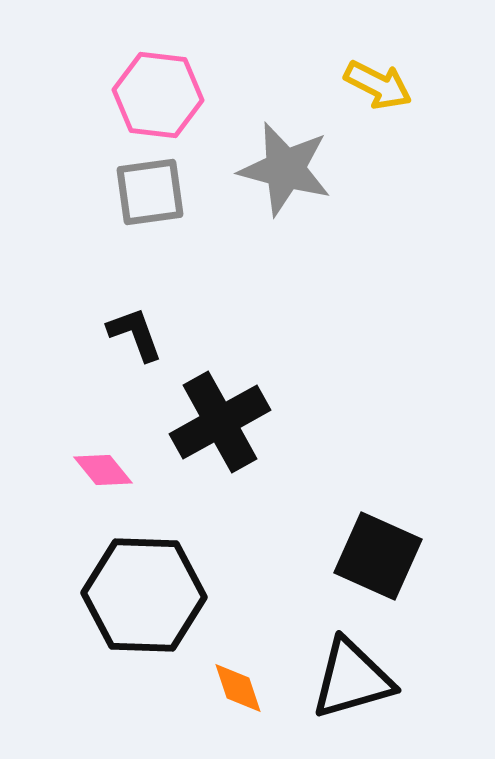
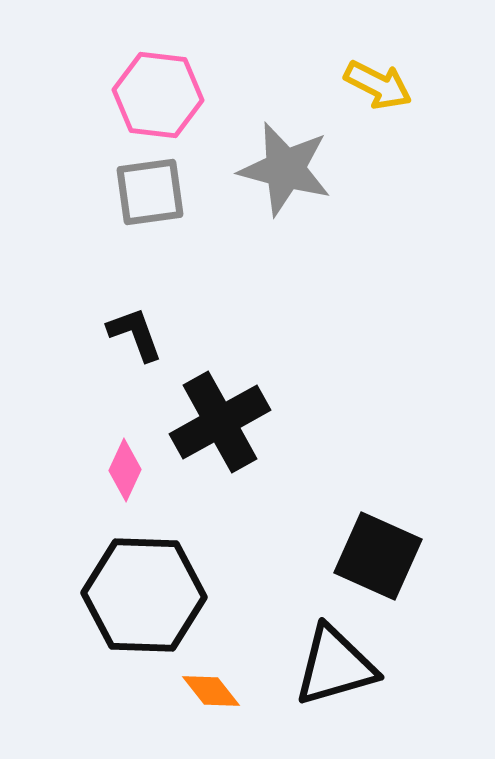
pink diamond: moved 22 px right; rotated 64 degrees clockwise
black triangle: moved 17 px left, 13 px up
orange diamond: moved 27 px left, 3 px down; rotated 20 degrees counterclockwise
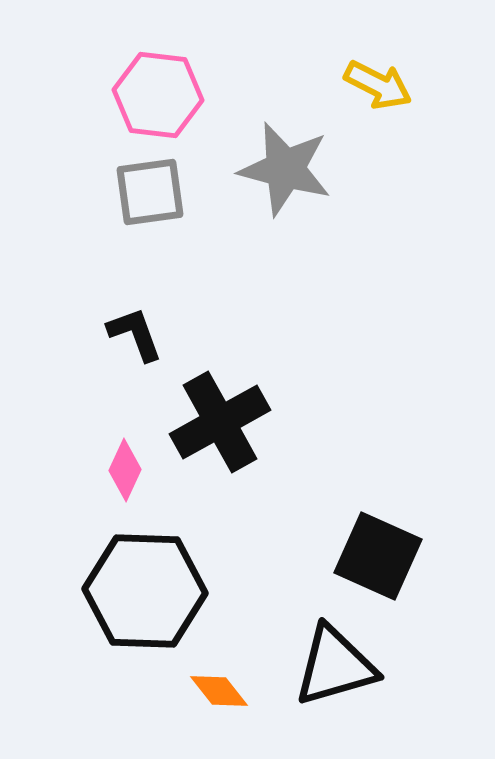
black hexagon: moved 1 px right, 4 px up
orange diamond: moved 8 px right
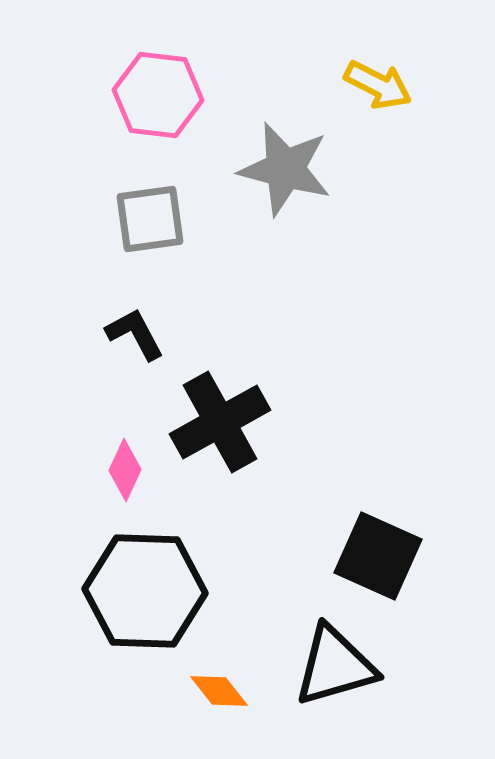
gray square: moved 27 px down
black L-shape: rotated 8 degrees counterclockwise
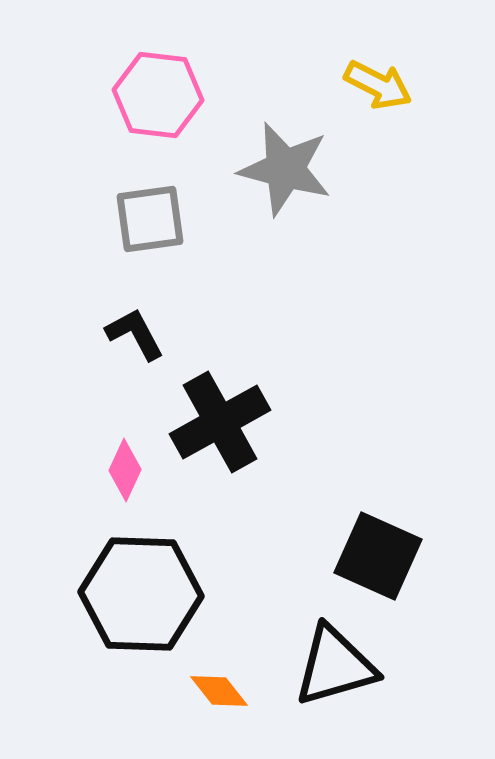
black hexagon: moved 4 px left, 3 px down
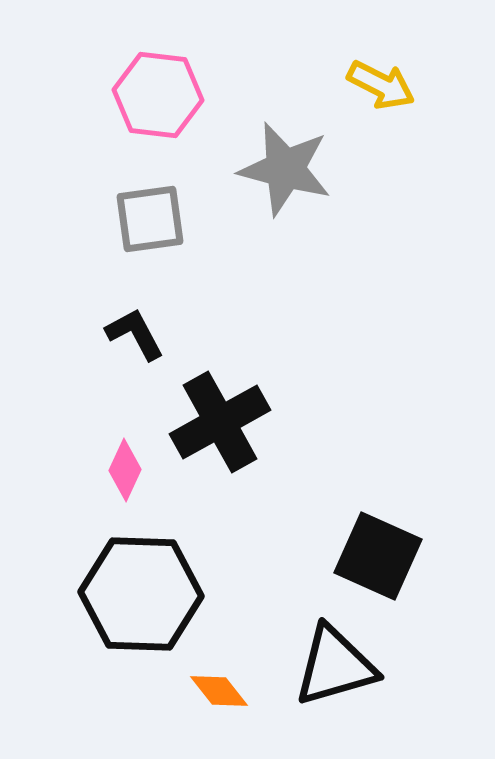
yellow arrow: moved 3 px right
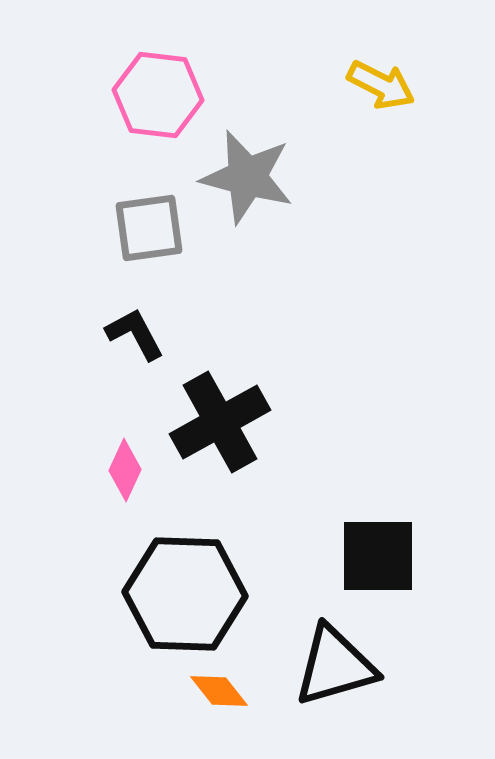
gray star: moved 38 px left, 8 px down
gray square: moved 1 px left, 9 px down
black square: rotated 24 degrees counterclockwise
black hexagon: moved 44 px right
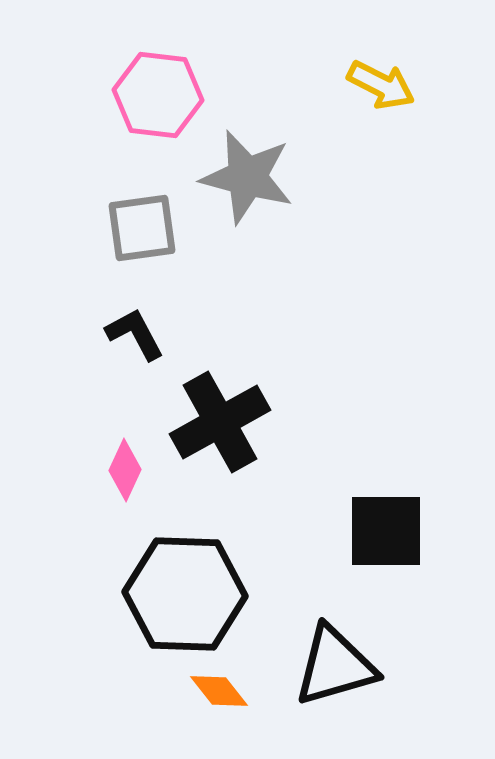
gray square: moved 7 px left
black square: moved 8 px right, 25 px up
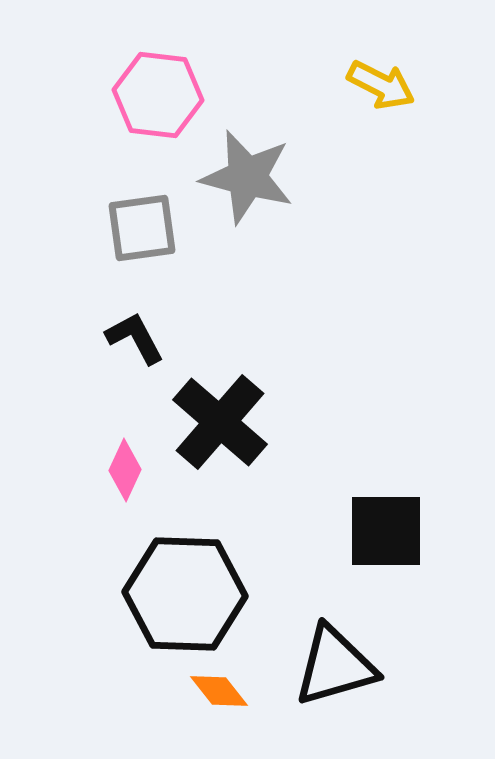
black L-shape: moved 4 px down
black cross: rotated 20 degrees counterclockwise
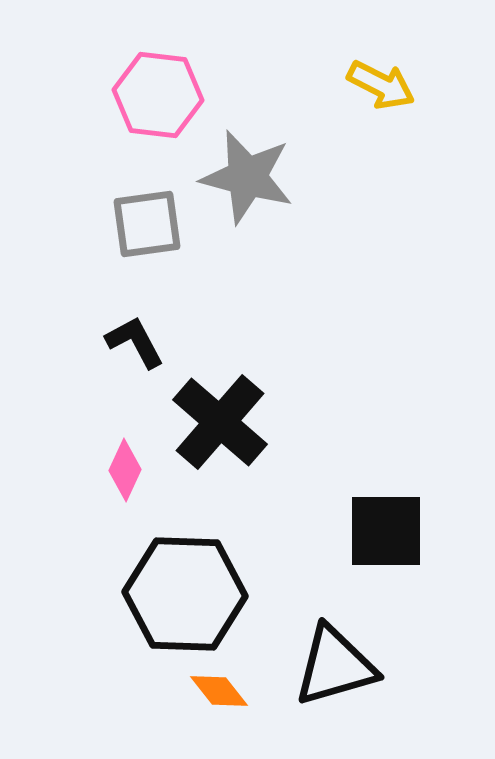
gray square: moved 5 px right, 4 px up
black L-shape: moved 4 px down
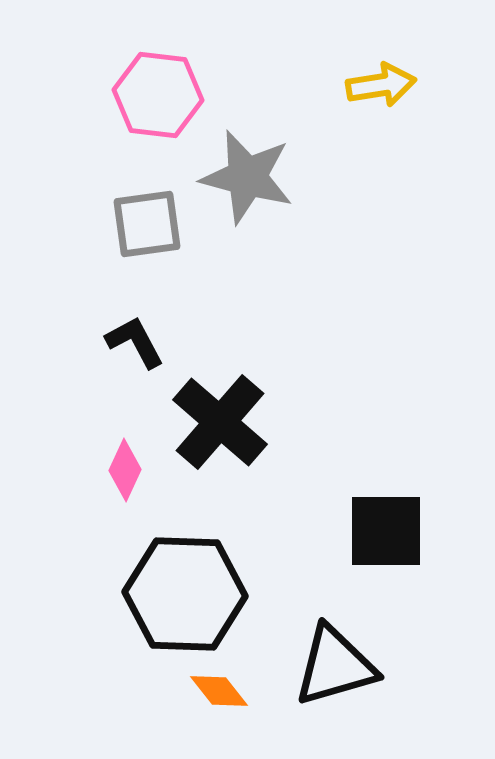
yellow arrow: rotated 36 degrees counterclockwise
